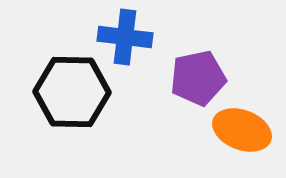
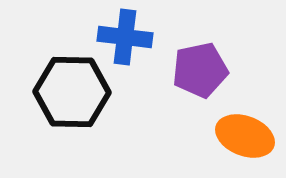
purple pentagon: moved 2 px right, 8 px up
orange ellipse: moved 3 px right, 6 px down
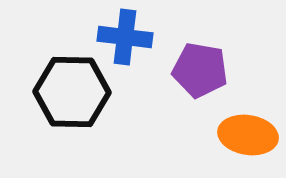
purple pentagon: rotated 22 degrees clockwise
orange ellipse: moved 3 px right, 1 px up; rotated 12 degrees counterclockwise
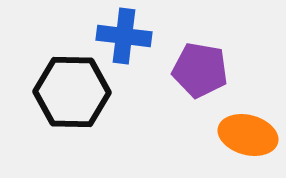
blue cross: moved 1 px left, 1 px up
orange ellipse: rotated 6 degrees clockwise
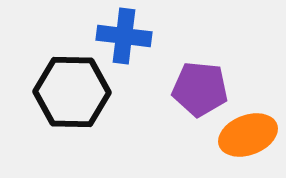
purple pentagon: moved 19 px down; rotated 4 degrees counterclockwise
orange ellipse: rotated 36 degrees counterclockwise
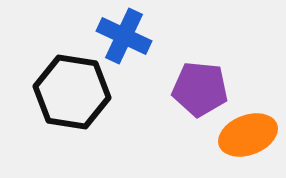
blue cross: rotated 18 degrees clockwise
black hexagon: rotated 8 degrees clockwise
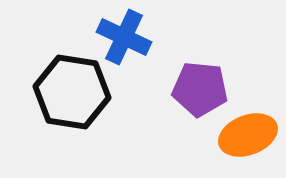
blue cross: moved 1 px down
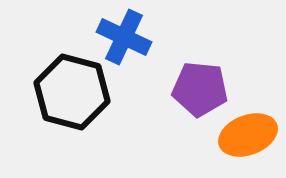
black hexagon: rotated 6 degrees clockwise
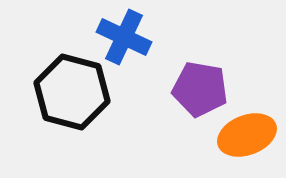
purple pentagon: rotated 4 degrees clockwise
orange ellipse: moved 1 px left
